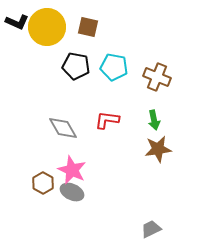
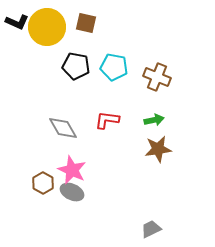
brown square: moved 2 px left, 4 px up
green arrow: rotated 90 degrees counterclockwise
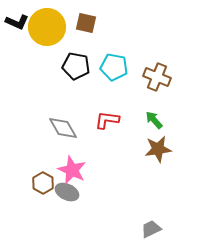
green arrow: rotated 120 degrees counterclockwise
gray ellipse: moved 5 px left
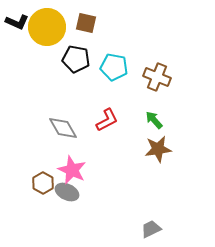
black pentagon: moved 7 px up
red L-shape: rotated 145 degrees clockwise
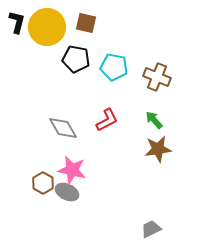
black L-shape: rotated 100 degrees counterclockwise
pink star: rotated 12 degrees counterclockwise
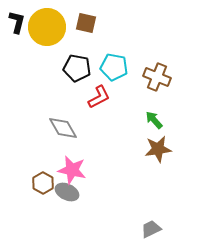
black pentagon: moved 1 px right, 9 px down
red L-shape: moved 8 px left, 23 px up
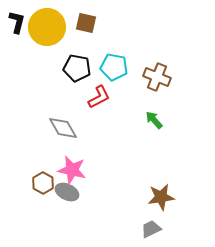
brown star: moved 3 px right, 48 px down
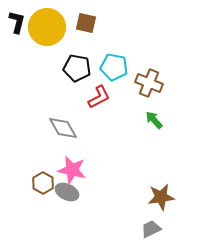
brown cross: moved 8 px left, 6 px down
